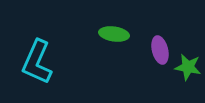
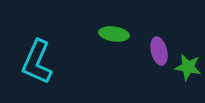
purple ellipse: moved 1 px left, 1 px down
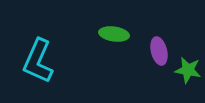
cyan L-shape: moved 1 px right, 1 px up
green star: moved 3 px down
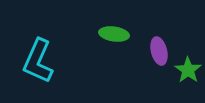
green star: rotated 24 degrees clockwise
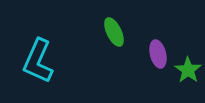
green ellipse: moved 2 px up; rotated 56 degrees clockwise
purple ellipse: moved 1 px left, 3 px down
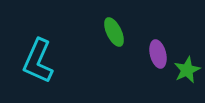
green star: moved 1 px left; rotated 12 degrees clockwise
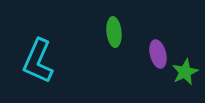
green ellipse: rotated 20 degrees clockwise
green star: moved 2 px left, 2 px down
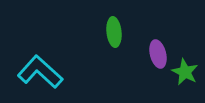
cyan L-shape: moved 2 px right, 11 px down; rotated 108 degrees clockwise
green star: rotated 20 degrees counterclockwise
